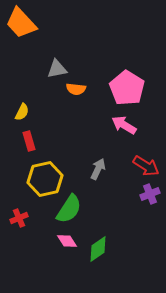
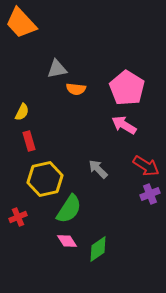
gray arrow: rotated 70 degrees counterclockwise
red cross: moved 1 px left, 1 px up
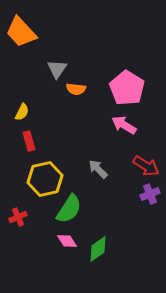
orange trapezoid: moved 9 px down
gray triangle: rotated 45 degrees counterclockwise
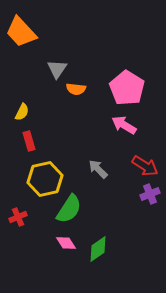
red arrow: moved 1 px left
pink diamond: moved 1 px left, 2 px down
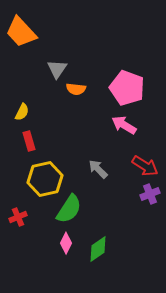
pink pentagon: rotated 12 degrees counterclockwise
pink diamond: rotated 60 degrees clockwise
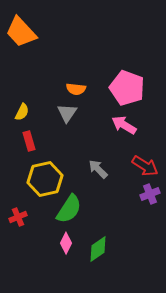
gray triangle: moved 10 px right, 44 px down
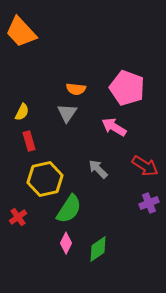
pink arrow: moved 10 px left, 2 px down
purple cross: moved 1 px left, 9 px down
red cross: rotated 12 degrees counterclockwise
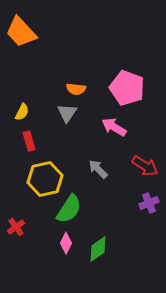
red cross: moved 2 px left, 10 px down
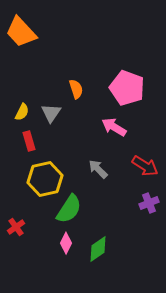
orange semicircle: rotated 114 degrees counterclockwise
gray triangle: moved 16 px left
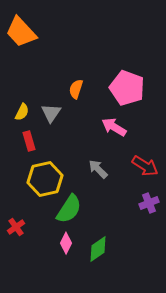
orange semicircle: rotated 144 degrees counterclockwise
